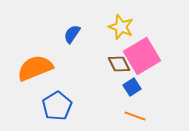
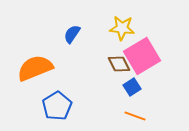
yellow star: moved 1 px right, 1 px down; rotated 15 degrees counterclockwise
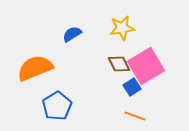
yellow star: rotated 15 degrees counterclockwise
blue semicircle: rotated 24 degrees clockwise
pink square: moved 4 px right, 10 px down
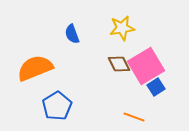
blue semicircle: rotated 78 degrees counterclockwise
blue square: moved 24 px right
orange line: moved 1 px left, 1 px down
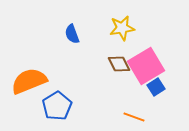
orange semicircle: moved 6 px left, 13 px down
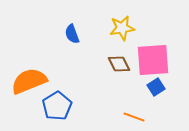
pink square: moved 7 px right, 6 px up; rotated 27 degrees clockwise
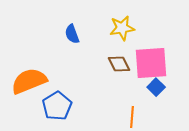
pink square: moved 2 px left, 3 px down
blue square: rotated 12 degrees counterclockwise
orange line: moved 2 px left; rotated 75 degrees clockwise
